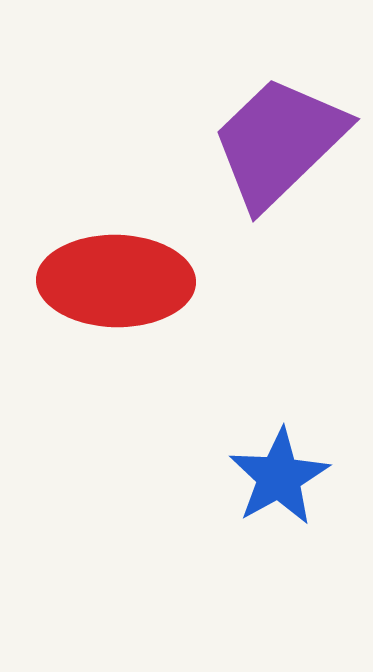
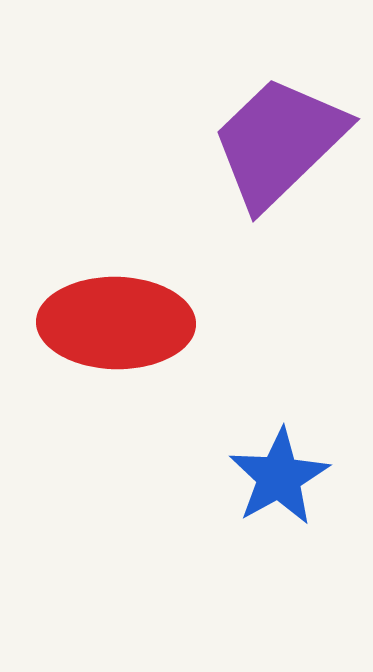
red ellipse: moved 42 px down
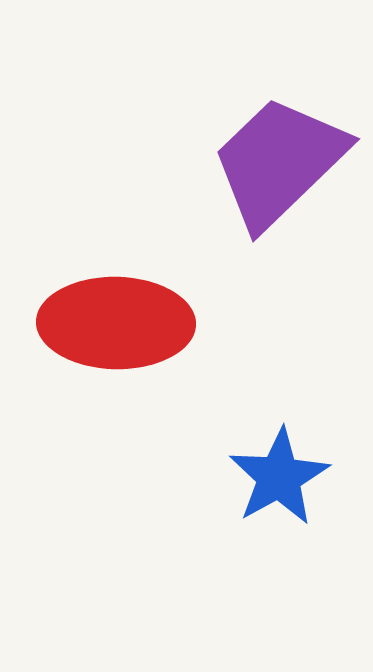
purple trapezoid: moved 20 px down
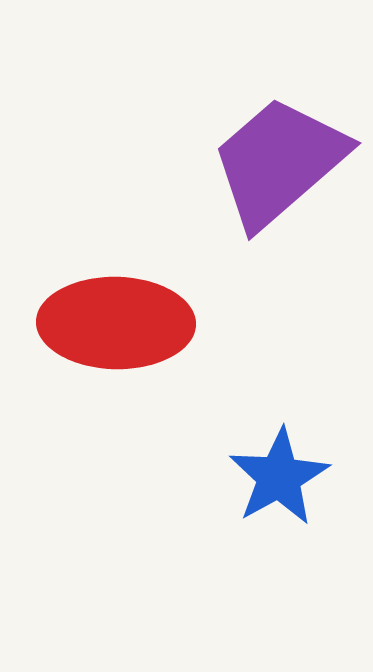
purple trapezoid: rotated 3 degrees clockwise
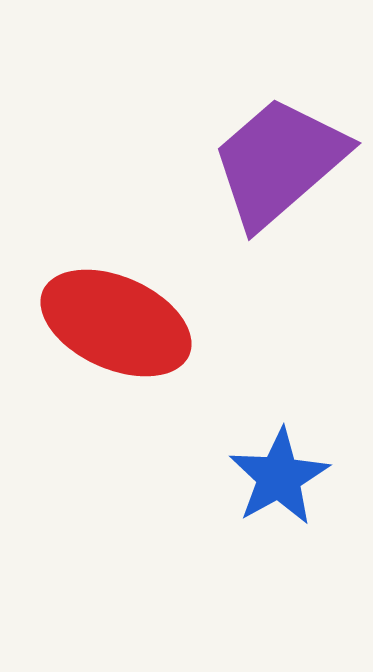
red ellipse: rotated 23 degrees clockwise
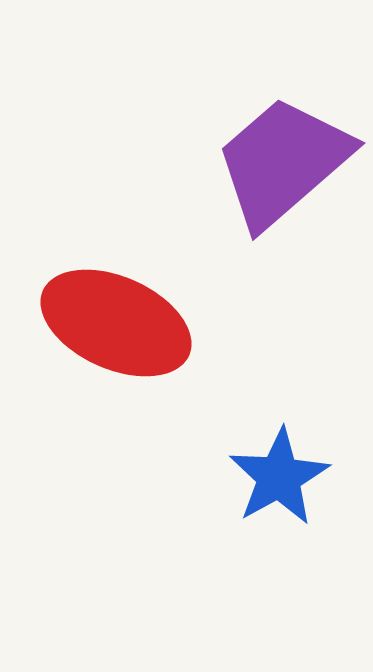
purple trapezoid: moved 4 px right
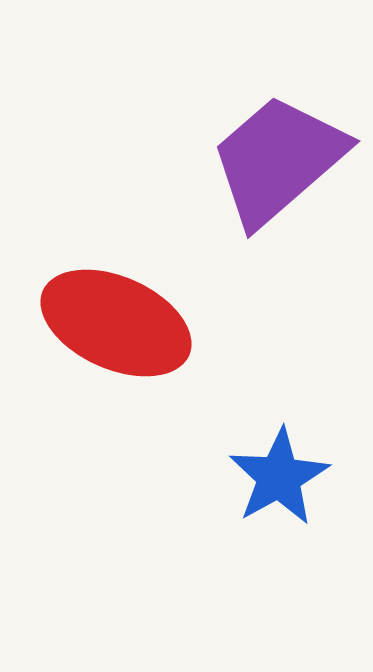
purple trapezoid: moved 5 px left, 2 px up
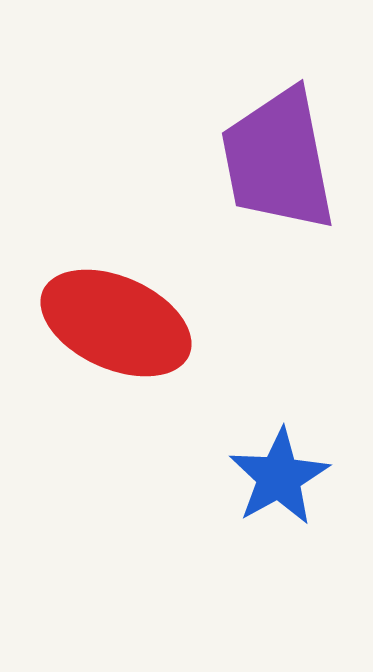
purple trapezoid: rotated 60 degrees counterclockwise
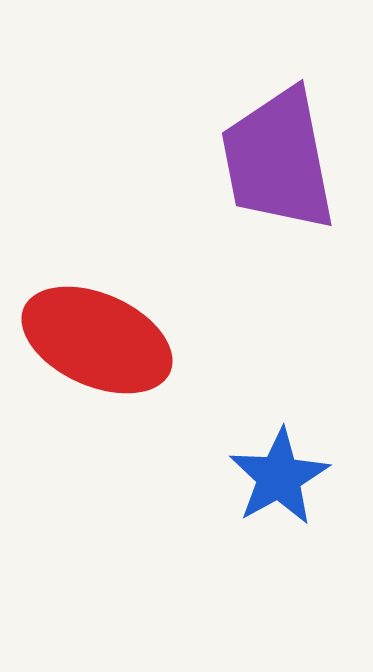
red ellipse: moved 19 px left, 17 px down
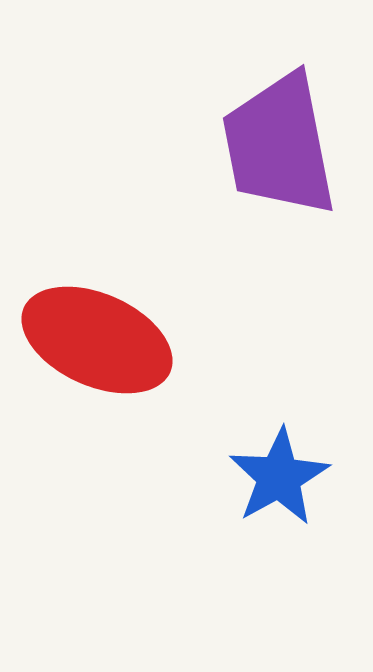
purple trapezoid: moved 1 px right, 15 px up
